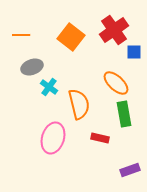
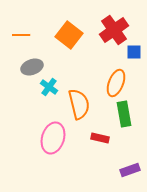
orange square: moved 2 px left, 2 px up
orange ellipse: rotated 68 degrees clockwise
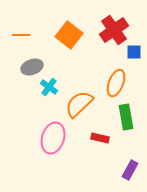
orange semicircle: rotated 120 degrees counterclockwise
green rectangle: moved 2 px right, 3 px down
purple rectangle: rotated 42 degrees counterclockwise
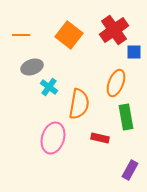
orange semicircle: rotated 144 degrees clockwise
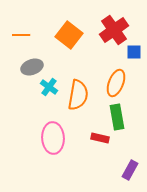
orange semicircle: moved 1 px left, 9 px up
green rectangle: moved 9 px left
pink ellipse: rotated 20 degrees counterclockwise
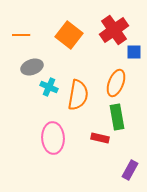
cyan cross: rotated 12 degrees counterclockwise
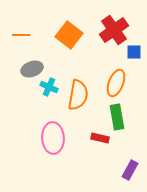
gray ellipse: moved 2 px down
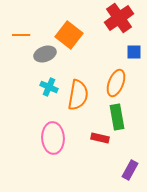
red cross: moved 5 px right, 12 px up
gray ellipse: moved 13 px right, 15 px up
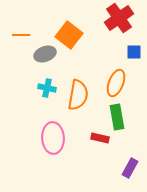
cyan cross: moved 2 px left, 1 px down; rotated 12 degrees counterclockwise
purple rectangle: moved 2 px up
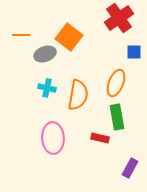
orange square: moved 2 px down
